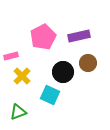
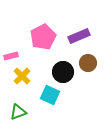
purple rectangle: rotated 10 degrees counterclockwise
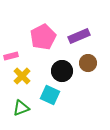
black circle: moved 1 px left, 1 px up
green triangle: moved 3 px right, 4 px up
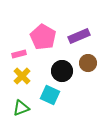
pink pentagon: rotated 15 degrees counterclockwise
pink rectangle: moved 8 px right, 2 px up
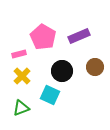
brown circle: moved 7 px right, 4 px down
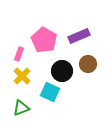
pink pentagon: moved 1 px right, 3 px down
pink rectangle: rotated 56 degrees counterclockwise
brown circle: moved 7 px left, 3 px up
cyan square: moved 3 px up
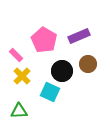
pink rectangle: moved 3 px left, 1 px down; rotated 64 degrees counterclockwise
green triangle: moved 2 px left, 3 px down; rotated 18 degrees clockwise
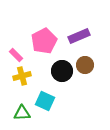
pink pentagon: moved 1 px down; rotated 15 degrees clockwise
brown circle: moved 3 px left, 1 px down
yellow cross: rotated 30 degrees clockwise
cyan square: moved 5 px left, 9 px down
green triangle: moved 3 px right, 2 px down
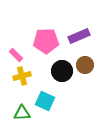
pink pentagon: moved 2 px right; rotated 25 degrees clockwise
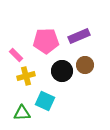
yellow cross: moved 4 px right
